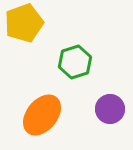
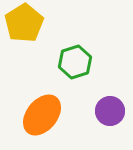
yellow pentagon: rotated 12 degrees counterclockwise
purple circle: moved 2 px down
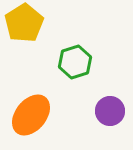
orange ellipse: moved 11 px left
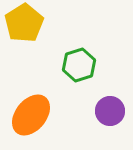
green hexagon: moved 4 px right, 3 px down
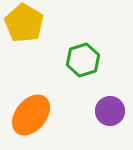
yellow pentagon: rotated 9 degrees counterclockwise
green hexagon: moved 4 px right, 5 px up
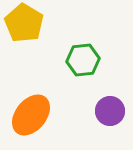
green hexagon: rotated 12 degrees clockwise
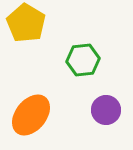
yellow pentagon: moved 2 px right
purple circle: moved 4 px left, 1 px up
